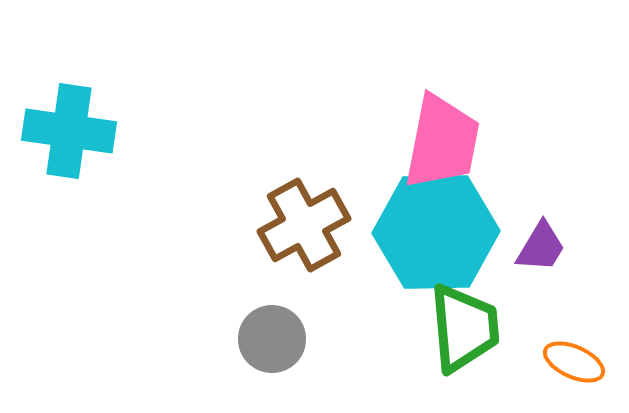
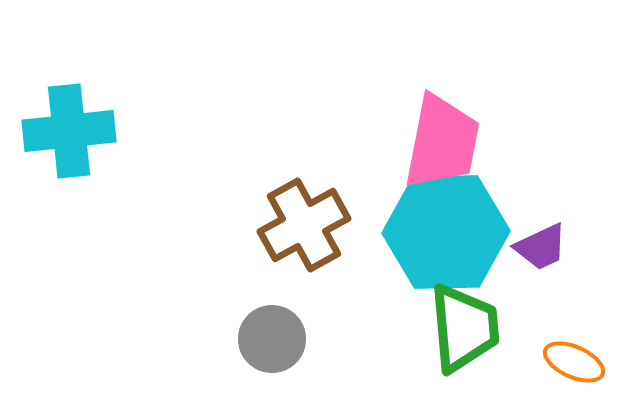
cyan cross: rotated 14 degrees counterclockwise
cyan hexagon: moved 10 px right
purple trapezoid: rotated 34 degrees clockwise
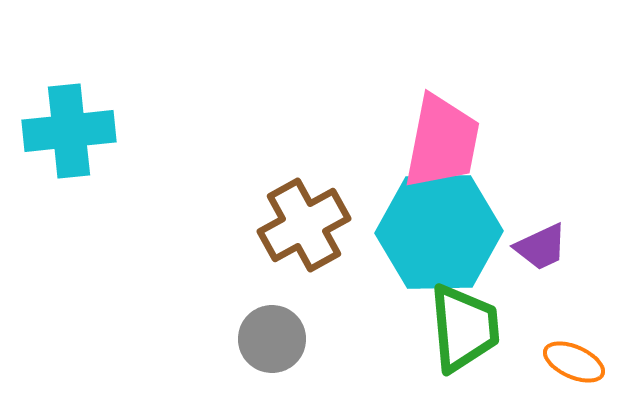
cyan hexagon: moved 7 px left
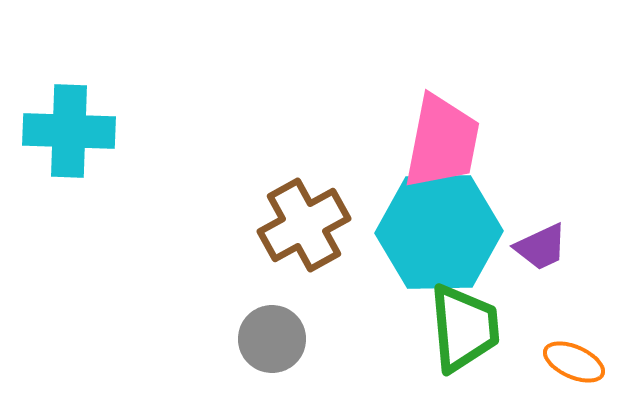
cyan cross: rotated 8 degrees clockwise
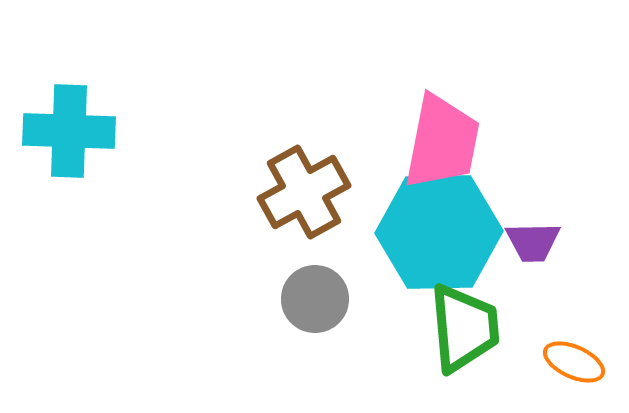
brown cross: moved 33 px up
purple trapezoid: moved 8 px left, 5 px up; rotated 24 degrees clockwise
gray circle: moved 43 px right, 40 px up
